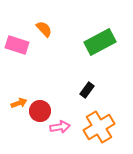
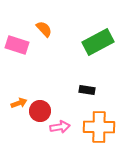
green rectangle: moved 2 px left
black rectangle: rotated 63 degrees clockwise
orange cross: rotated 32 degrees clockwise
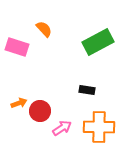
pink rectangle: moved 2 px down
pink arrow: moved 2 px right, 1 px down; rotated 24 degrees counterclockwise
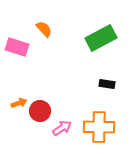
green rectangle: moved 3 px right, 4 px up
black rectangle: moved 20 px right, 6 px up
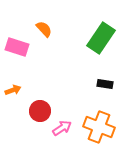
green rectangle: rotated 28 degrees counterclockwise
black rectangle: moved 2 px left
orange arrow: moved 6 px left, 13 px up
orange cross: rotated 20 degrees clockwise
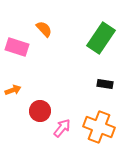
pink arrow: rotated 18 degrees counterclockwise
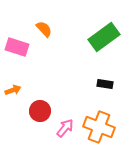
green rectangle: moved 3 px right, 1 px up; rotated 20 degrees clockwise
pink arrow: moved 3 px right
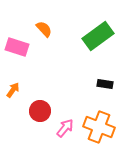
green rectangle: moved 6 px left, 1 px up
orange arrow: rotated 35 degrees counterclockwise
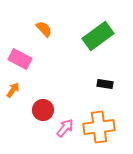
pink rectangle: moved 3 px right, 12 px down; rotated 10 degrees clockwise
red circle: moved 3 px right, 1 px up
orange cross: rotated 28 degrees counterclockwise
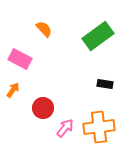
red circle: moved 2 px up
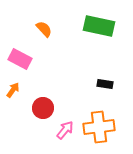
green rectangle: moved 1 px right, 10 px up; rotated 48 degrees clockwise
pink arrow: moved 2 px down
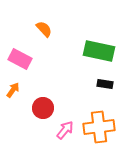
green rectangle: moved 25 px down
